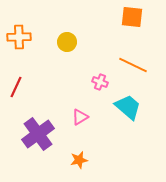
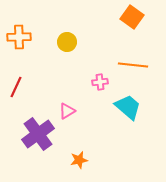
orange square: rotated 30 degrees clockwise
orange line: rotated 20 degrees counterclockwise
pink cross: rotated 28 degrees counterclockwise
pink triangle: moved 13 px left, 6 px up
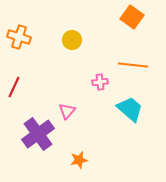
orange cross: rotated 20 degrees clockwise
yellow circle: moved 5 px right, 2 px up
red line: moved 2 px left
cyan trapezoid: moved 2 px right, 2 px down
pink triangle: rotated 18 degrees counterclockwise
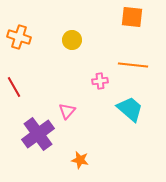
orange square: rotated 30 degrees counterclockwise
pink cross: moved 1 px up
red line: rotated 55 degrees counterclockwise
orange star: moved 1 px right; rotated 24 degrees clockwise
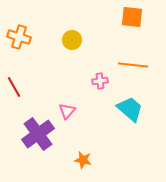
orange star: moved 3 px right
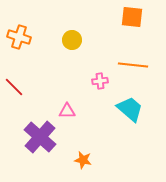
red line: rotated 15 degrees counterclockwise
pink triangle: rotated 48 degrees clockwise
purple cross: moved 2 px right, 3 px down; rotated 12 degrees counterclockwise
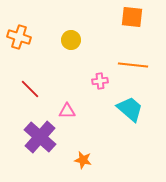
yellow circle: moved 1 px left
red line: moved 16 px right, 2 px down
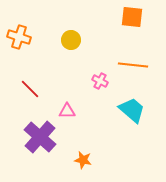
pink cross: rotated 35 degrees clockwise
cyan trapezoid: moved 2 px right, 1 px down
